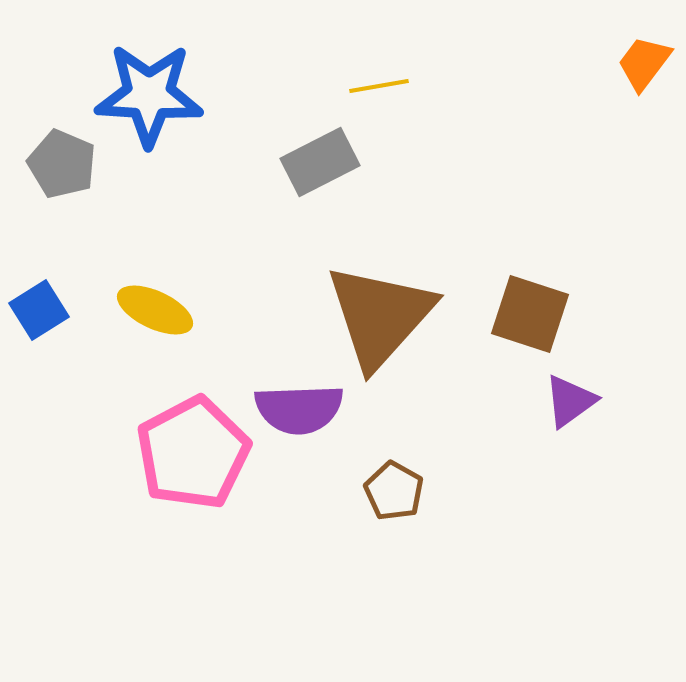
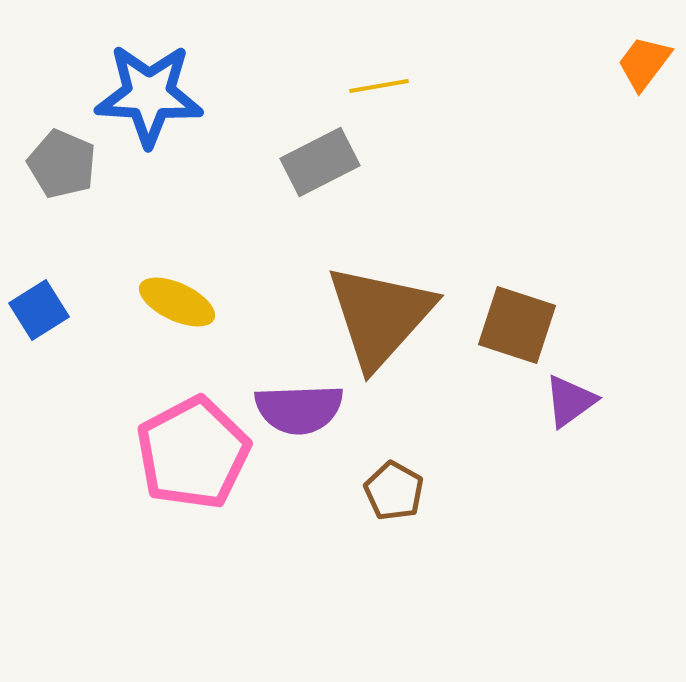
yellow ellipse: moved 22 px right, 8 px up
brown square: moved 13 px left, 11 px down
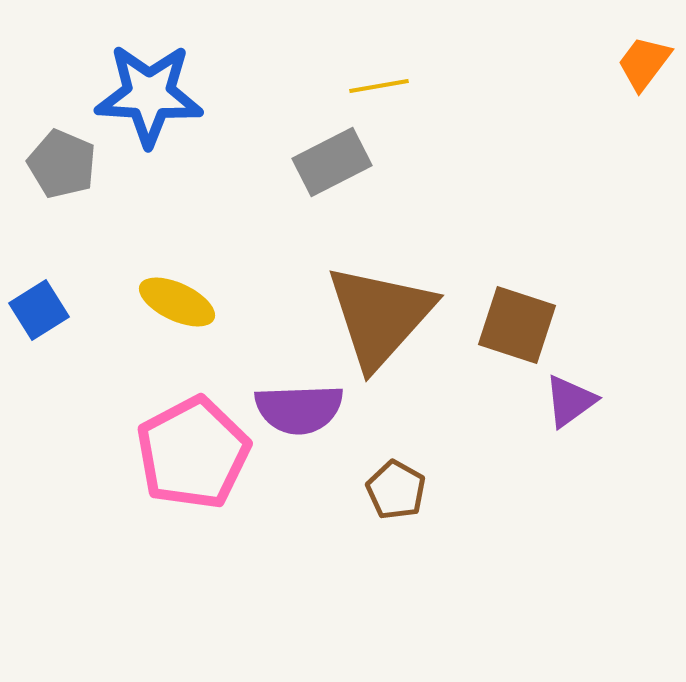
gray rectangle: moved 12 px right
brown pentagon: moved 2 px right, 1 px up
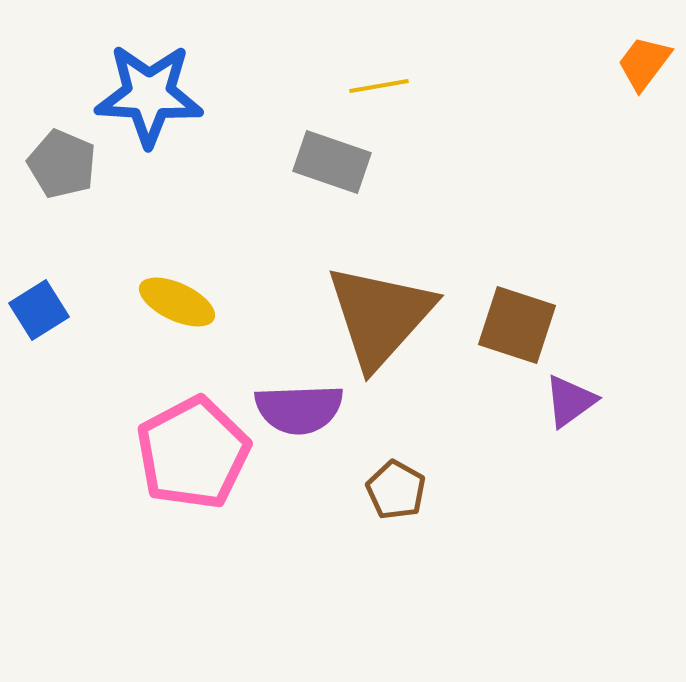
gray rectangle: rotated 46 degrees clockwise
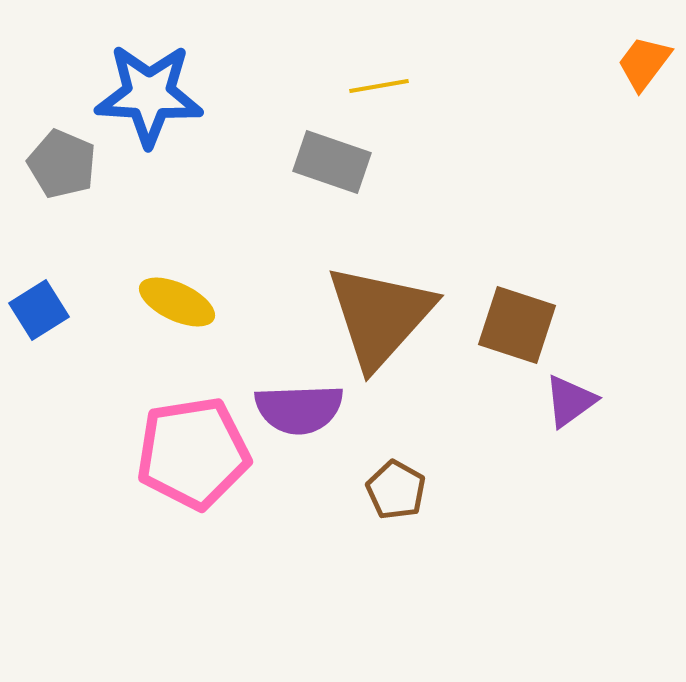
pink pentagon: rotated 19 degrees clockwise
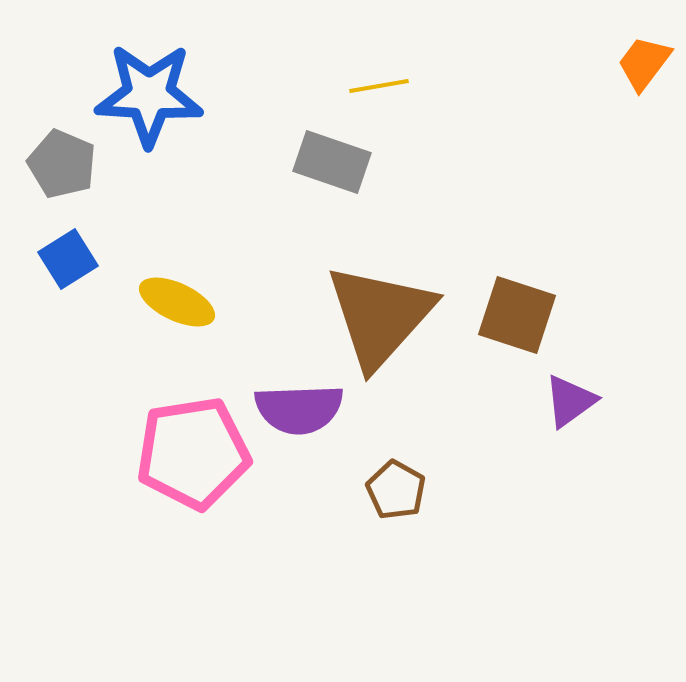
blue square: moved 29 px right, 51 px up
brown square: moved 10 px up
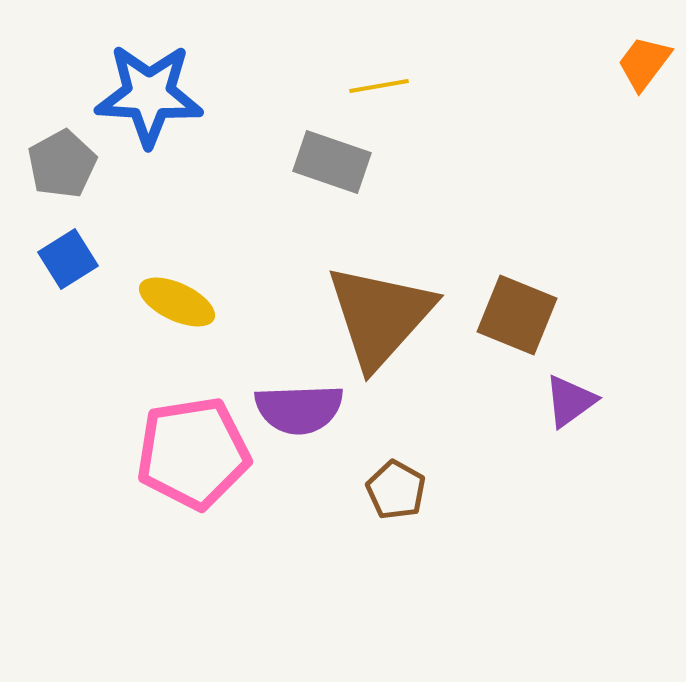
gray pentagon: rotated 20 degrees clockwise
brown square: rotated 4 degrees clockwise
